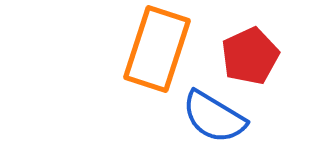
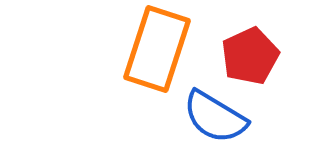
blue semicircle: moved 1 px right
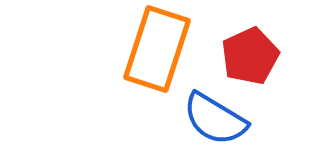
blue semicircle: moved 2 px down
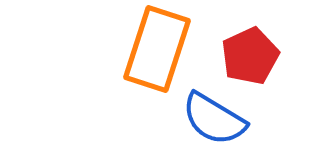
blue semicircle: moved 1 px left
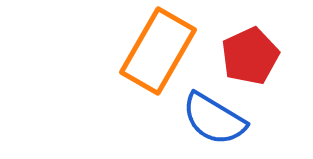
orange rectangle: moved 1 px right, 2 px down; rotated 12 degrees clockwise
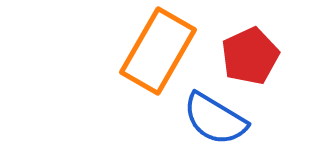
blue semicircle: moved 1 px right
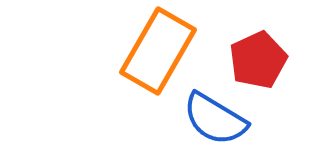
red pentagon: moved 8 px right, 4 px down
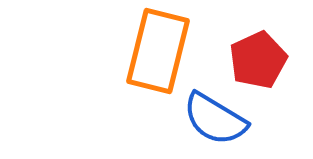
orange rectangle: rotated 16 degrees counterclockwise
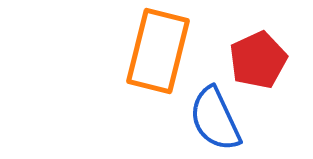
blue semicircle: rotated 34 degrees clockwise
